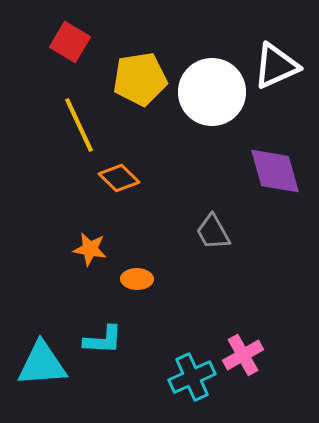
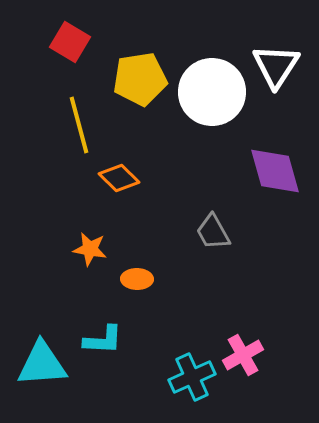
white triangle: rotated 33 degrees counterclockwise
yellow line: rotated 10 degrees clockwise
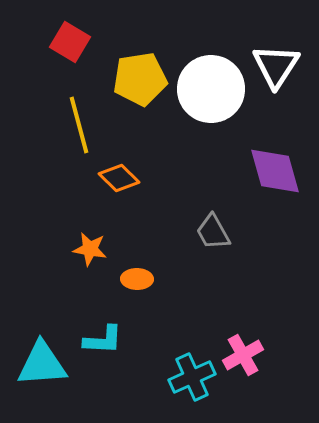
white circle: moved 1 px left, 3 px up
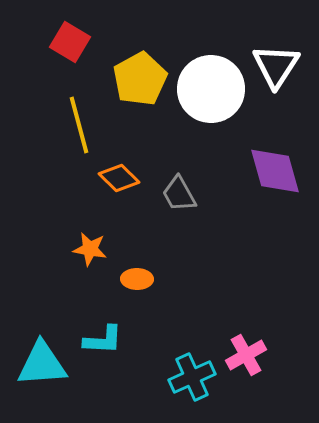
yellow pentagon: rotated 20 degrees counterclockwise
gray trapezoid: moved 34 px left, 38 px up
pink cross: moved 3 px right
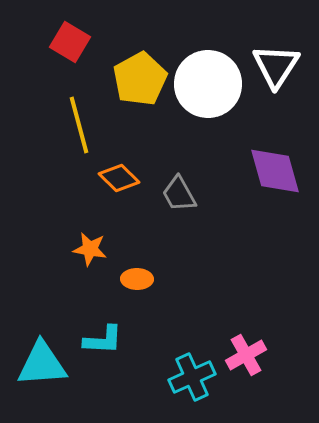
white circle: moved 3 px left, 5 px up
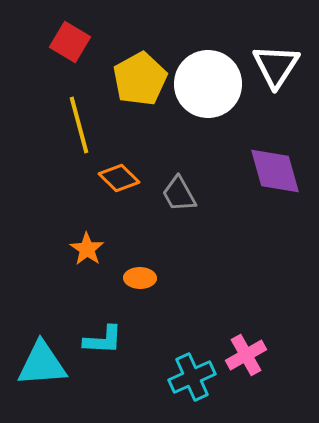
orange star: moved 3 px left; rotated 24 degrees clockwise
orange ellipse: moved 3 px right, 1 px up
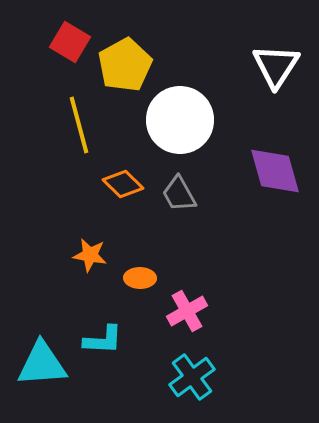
yellow pentagon: moved 15 px left, 14 px up
white circle: moved 28 px left, 36 px down
orange diamond: moved 4 px right, 6 px down
orange star: moved 3 px right, 6 px down; rotated 24 degrees counterclockwise
pink cross: moved 59 px left, 44 px up
cyan cross: rotated 12 degrees counterclockwise
